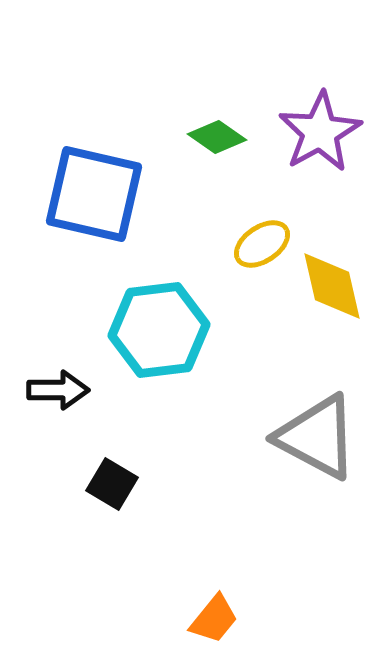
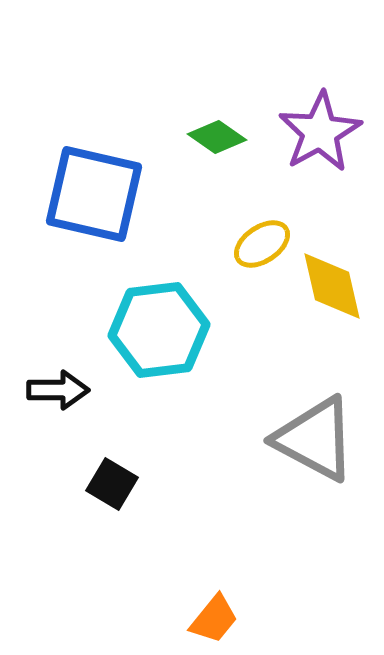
gray triangle: moved 2 px left, 2 px down
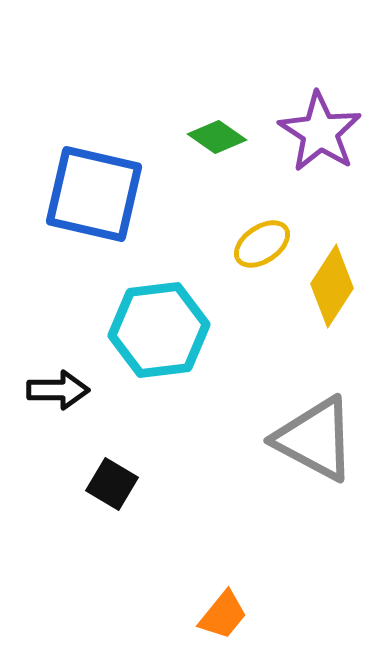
purple star: rotated 10 degrees counterclockwise
yellow diamond: rotated 46 degrees clockwise
orange trapezoid: moved 9 px right, 4 px up
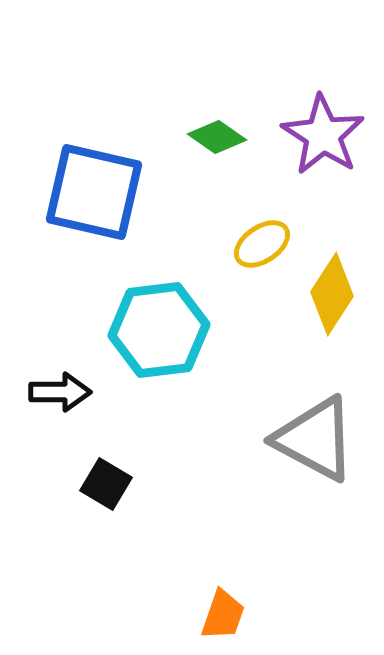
purple star: moved 3 px right, 3 px down
blue square: moved 2 px up
yellow diamond: moved 8 px down
black arrow: moved 2 px right, 2 px down
black square: moved 6 px left
orange trapezoid: rotated 20 degrees counterclockwise
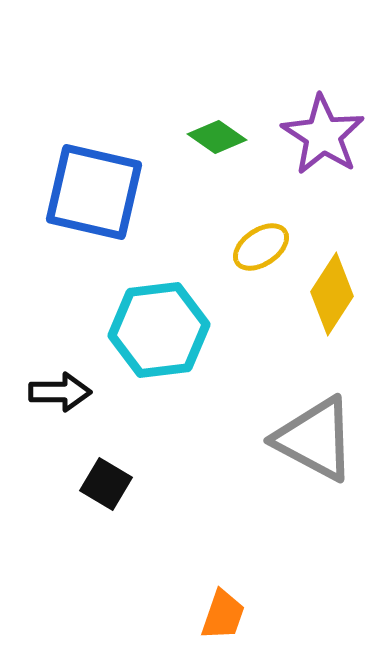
yellow ellipse: moved 1 px left, 3 px down
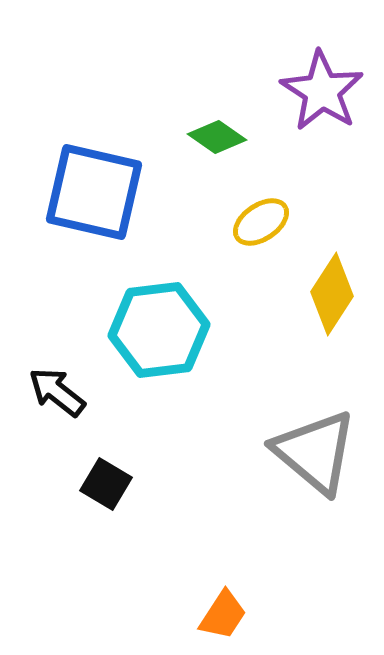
purple star: moved 1 px left, 44 px up
yellow ellipse: moved 25 px up
black arrow: moved 3 px left; rotated 142 degrees counterclockwise
gray triangle: moved 13 px down; rotated 12 degrees clockwise
orange trapezoid: rotated 14 degrees clockwise
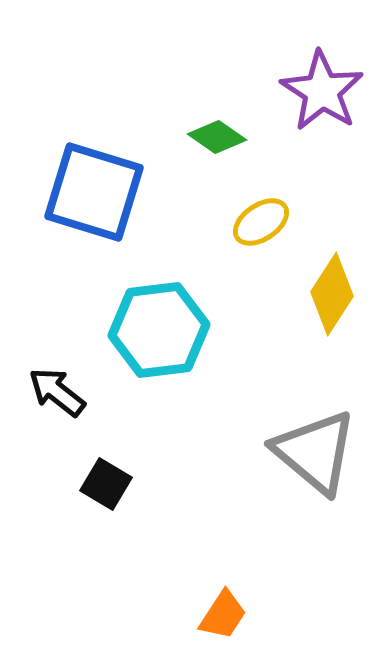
blue square: rotated 4 degrees clockwise
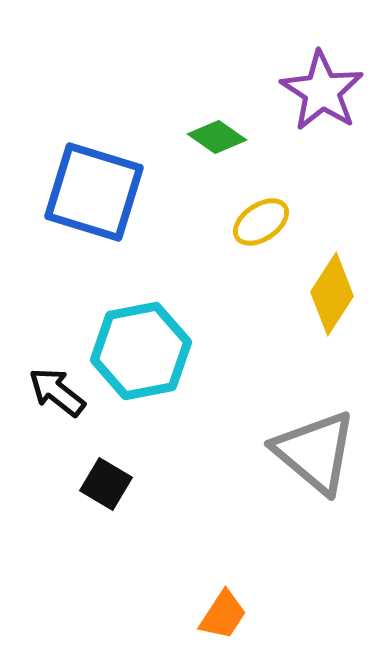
cyan hexagon: moved 18 px left, 21 px down; rotated 4 degrees counterclockwise
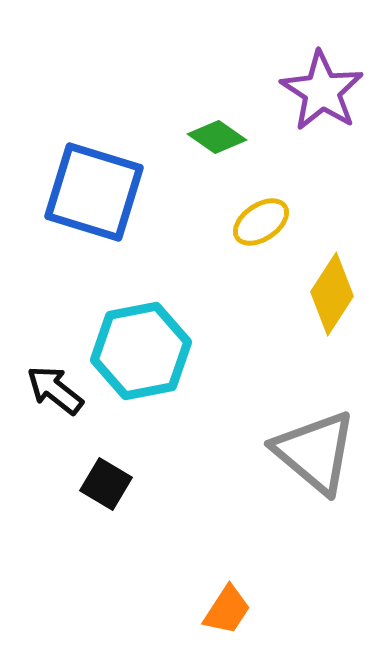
black arrow: moved 2 px left, 2 px up
orange trapezoid: moved 4 px right, 5 px up
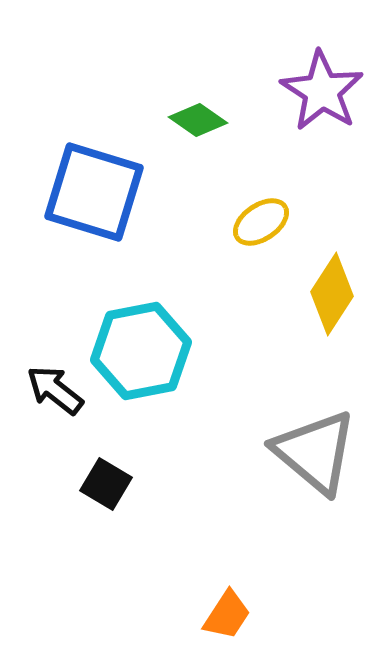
green diamond: moved 19 px left, 17 px up
orange trapezoid: moved 5 px down
